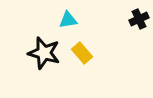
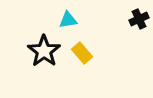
black star: moved 2 px up; rotated 20 degrees clockwise
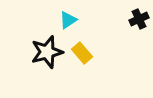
cyan triangle: rotated 24 degrees counterclockwise
black star: moved 3 px right, 1 px down; rotated 20 degrees clockwise
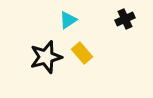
black cross: moved 14 px left
black star: moved 1 px left, 5 px down
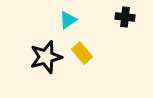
black cross: moved 2 px up; rotated 30 degrees clockwise
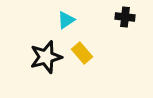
cyan triangle: moved 2 px left
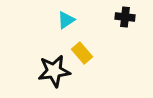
black star: moved 8 px right, 14 px down; rotated 8 degrees clockwise
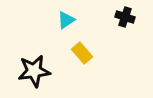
black cross: rotated 12 degrees clockwise
black star: moved 20 px left
